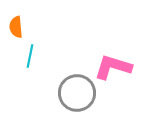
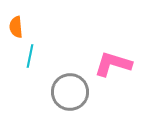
pink L-shape: moved 3 px up
gray circle: moved 7 px left, 1 px up
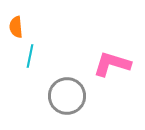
pink L-shape: moved 1 px left
gray circle: moved 3 px left, 4 px down
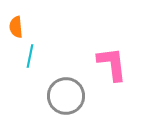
pink L-shape: rotated 66 degrees clockwise
gray circle: moved 1 px left
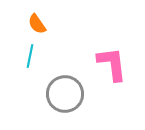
orange semicircle: moved 21 px right, 3 px up; rotated 30 degrees counterclockwise
gray circle: moved 1 px left, 2 px up
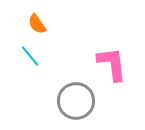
cyan line: rotated 50 degrees counterclockwise
gray circle: moved 11 px right, 7 px down
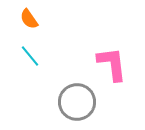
orange semicircle: moved 8 px left, 5 px up
gray circle: moved 1 px right, 1 px down
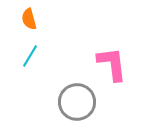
orange semicircle: rotated 20 degrees clockwise
cyan line: rotated 70 degrees clockwise
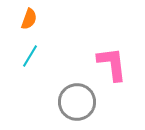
orange semicircle: rotated 145 degrees counterclockwise
